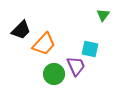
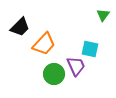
black trapezoid: moved 1 px left, 3 px up
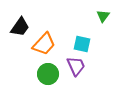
green triangle: moved 1 px down
black trapezoid: rotated 10 degrees counterclockwise
cyan square: moved 8 px left, 5 px up
green circle: moved 6 px left
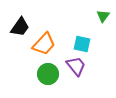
purple trapezoid: rotated 15 degrees counterclockwise
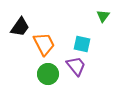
orange trapezoid: rotated 70 degrees counterclockwise
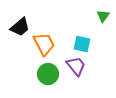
black trapezoid: rotated 15 degrees clockwise
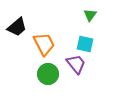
green triangle: moved 13 px left, 1 px up
black trapezoid: moved 3 px left
cyan square: moved 3 px right
purple trapezoid: moved 2 px up
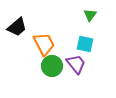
green circle: moved 4 px right, 8 px up
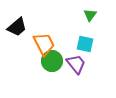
green circle: moved 5 px up
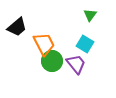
cyan square: rotated 18 degrees clockwise
